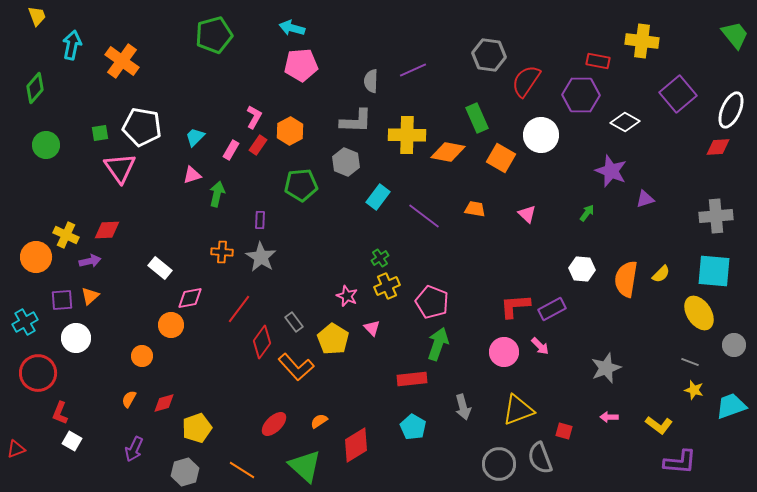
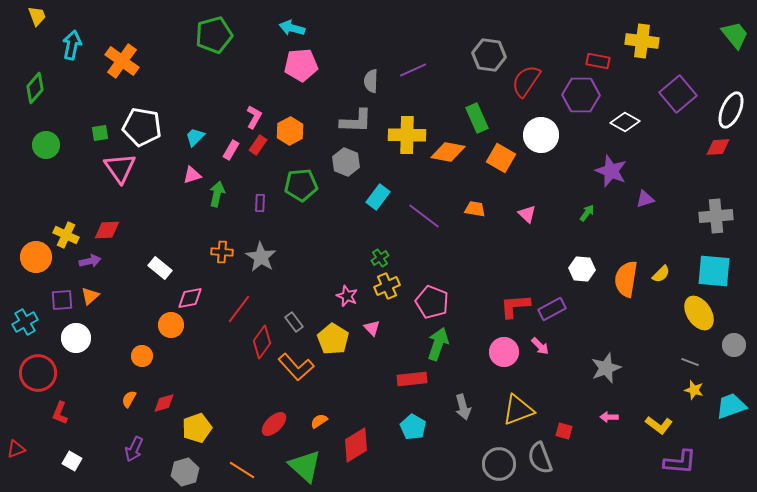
purple rectangle at (260, 220): moved 17 px up
white square at (72, 441): moved 20 px down
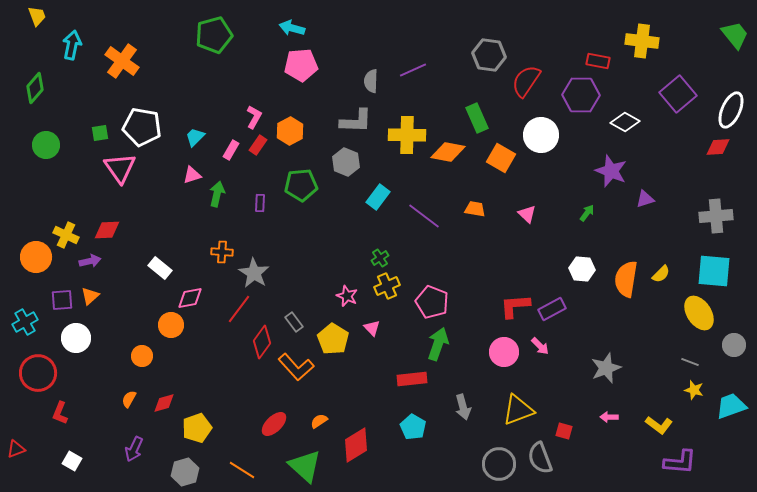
gray star at (261, 257): moved 7 px left, 16 px down
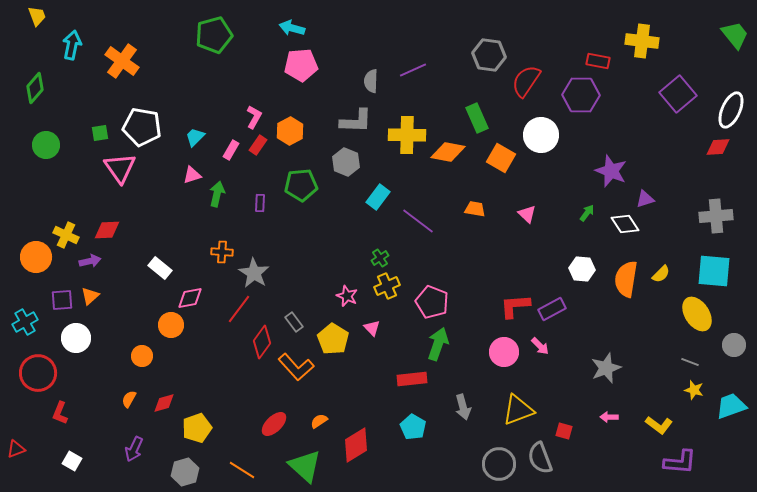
white diamond at (625, 122): moved 102 px down; rotated 28 degrees clockwise
purple line at (424, 216): moved 6 px left, 5 px down
yellow ellipse at (699, 313): moved 2 px left, 1 px down
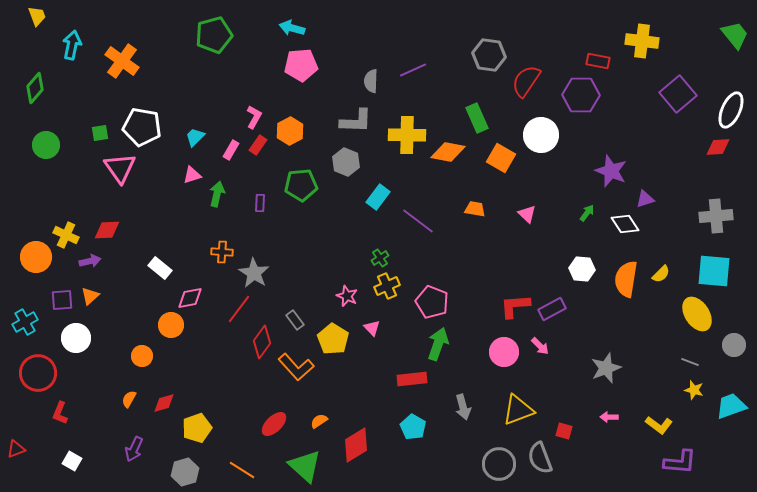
gray rectangle at (294, 322): moved 1 px right, 2 px up
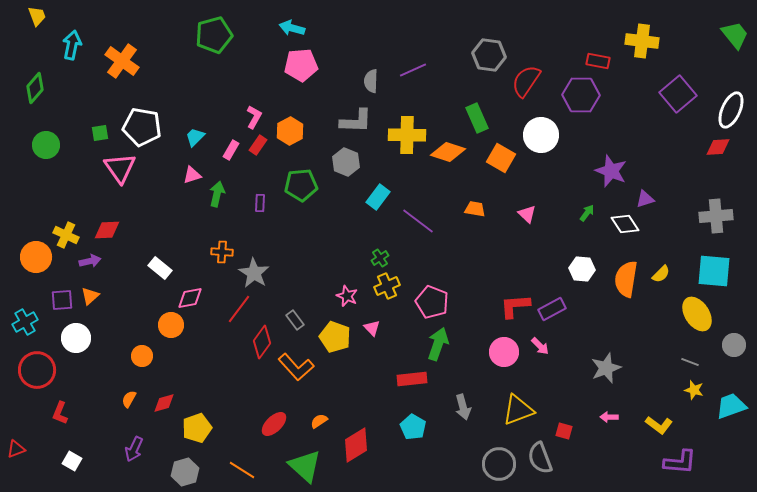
orange diamond at (448, 152): rotated 8 degrees clockwise
yellow pentagon at (333, 339): moved 2 px right, 2 px up; rotated 12 degrees counterclockwise
red circle at (38, 373): moved 1 px left, 3 px up
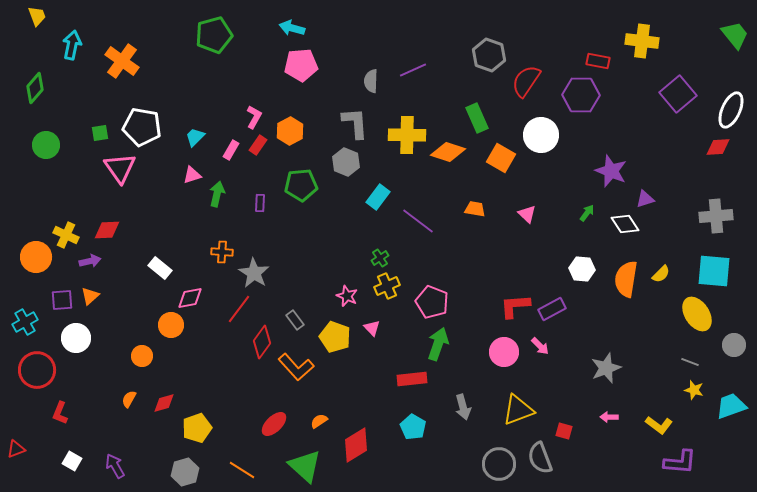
gray hexagon at (489, 55): rotated 12 degrees clockwise
gray L-shape at (356, 121): moved 1 px left, 2 px down; rotated 96 degrees counterclockwise
purple arrow at (134, 449): moved 19 px left, 17 px down; rotated 125 degrees clockwise
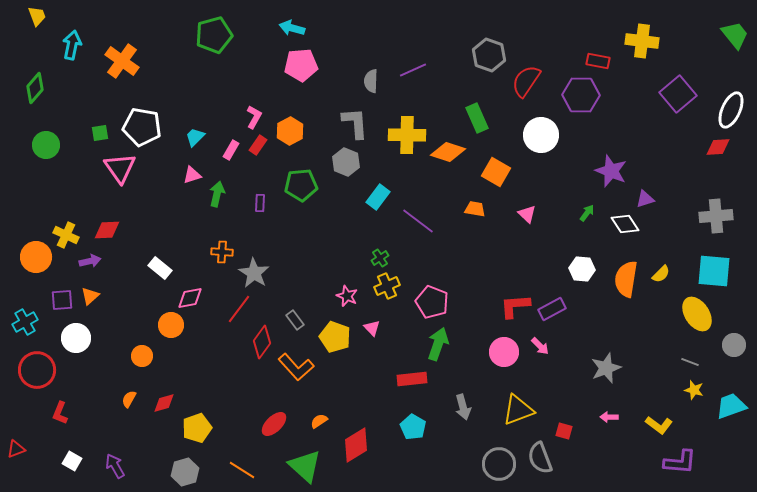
orange square at (501, 158): moved 5 px left, 14 px down
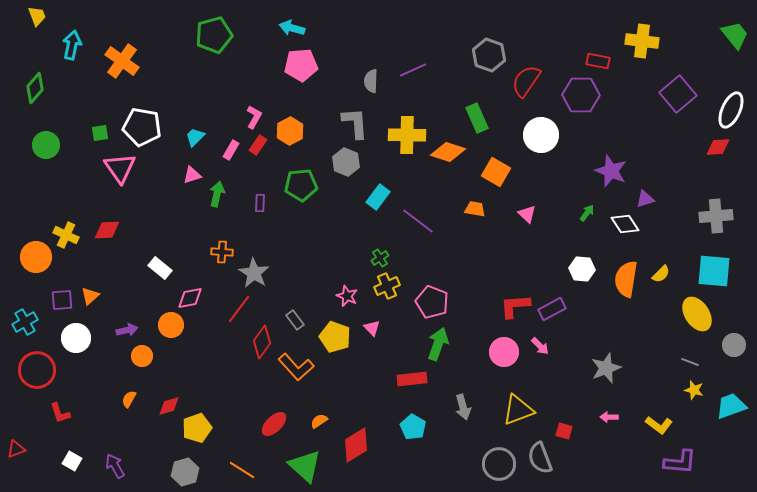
purple arrow at (90, 261): moved 37 px right, 69 px down
red diamond at (164, 403): moved 5 px right, 3 px down
red L-shape at (60, 413): rotated 40 degrees counterclockwise
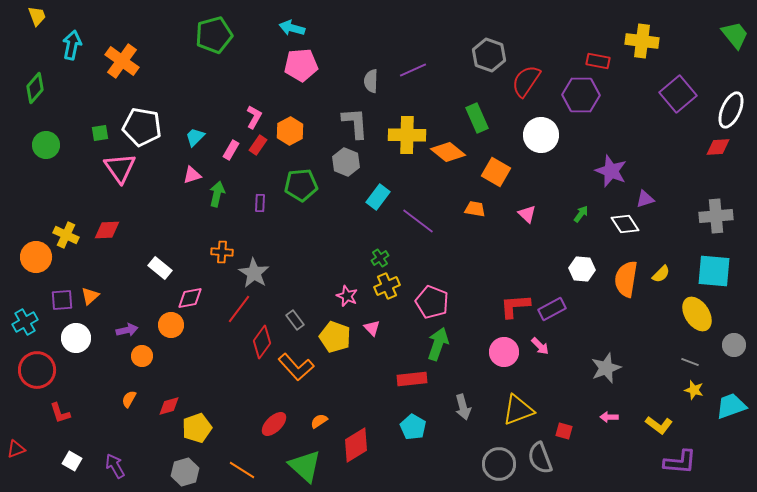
orange diamond at (448, 152): rotated 20 degrees clockwise
green arrow at (587, 213): moved 6 px left, 1 px down
